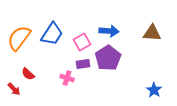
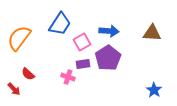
blue trapezoid: moved 8 px right, 10 px up
pink cross: moved 1 px right, 1 px up
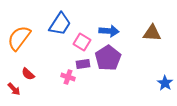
pink square: rotated 30 degrees counterclockwise
blue star: moved 11 px right, 7 px up
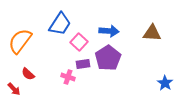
orange semicircle: moved 1 px right, 3 px down
pink square: moved 3 px left; rotated 12 degrees clockwise
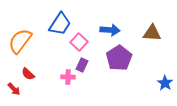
blue arrow: moved 1 px right, 1 px up
purple pentagon: moved 11 px right
purple rectangle: moved 1 px left, 1 px down; rotated 56 degrees counterclockwise
pink cross: rotated 16 degrees counterclockwise
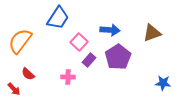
blue trapezoid: moved 2 px left, 6 px up
brown triangle: rotated 24 degrees counterclockwise
purple pentagon: moved 1 px left, 1 px up
purple rectangle: moved 7 px right, 5 px up; rotated 16 degrees clockwise
blue star: moved 2 px left; rotated 28 degrees counterclockwise
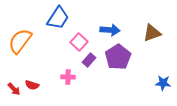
red semicircle: moved 4 px right, 11 px down; rotated 24 degrees counterclockwise
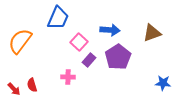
blue trapezoid: rotated 10 degrees counterclockwise
red semicircle: rotated 56 degrees clockwise
